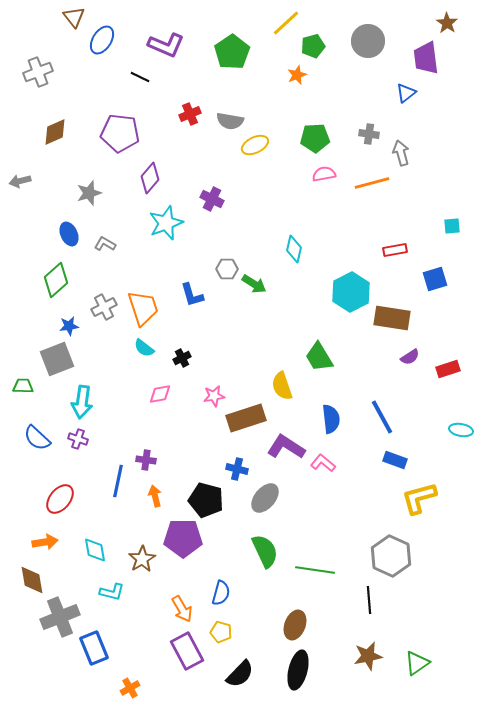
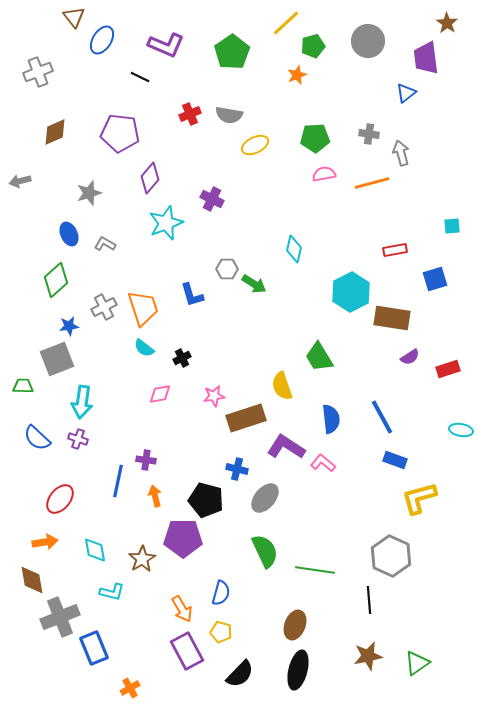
gray semicircle at (230, 121): moved 1 px left, 6 px up
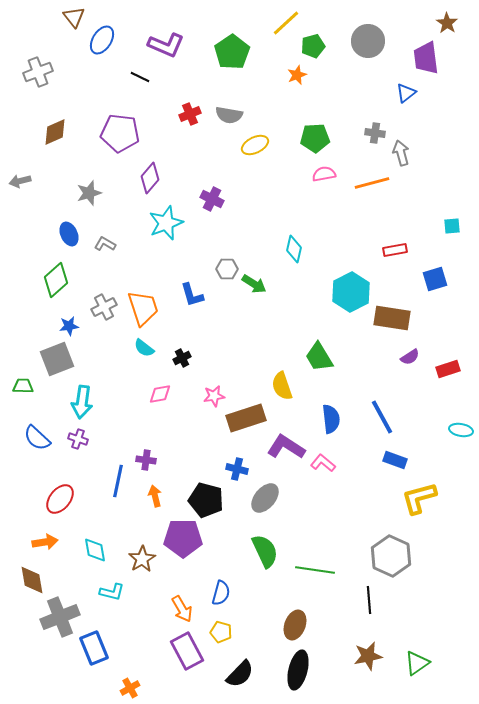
gray cross at (369, 134): moved 6 px right, 1 px up
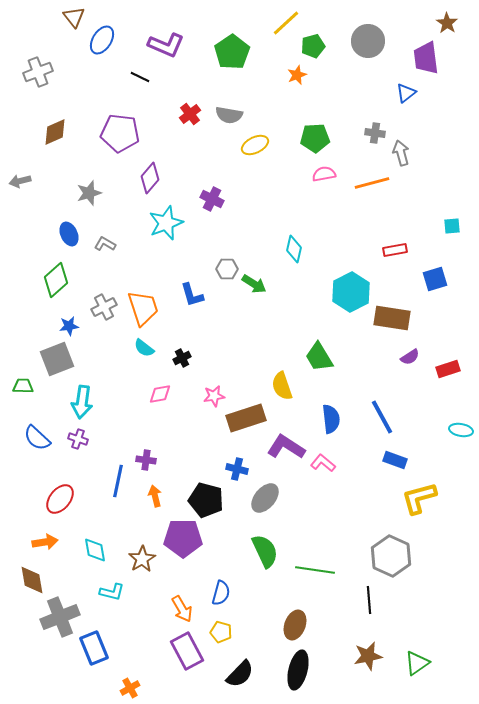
red cross at (190, 114): rotated 15 degrees counterclockwise
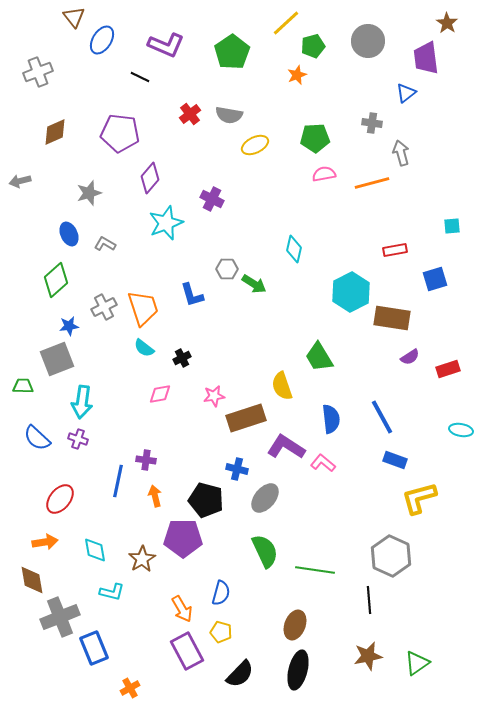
gray cross at (375, 133): moved 3 px left, 10 px up
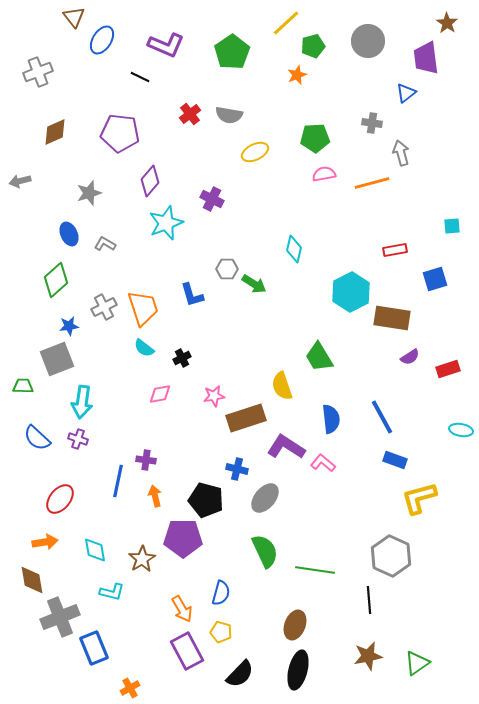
yellow ellipse at (255, 145): moved 7 px down
purple diamond at (150, 178): moved 3 px down
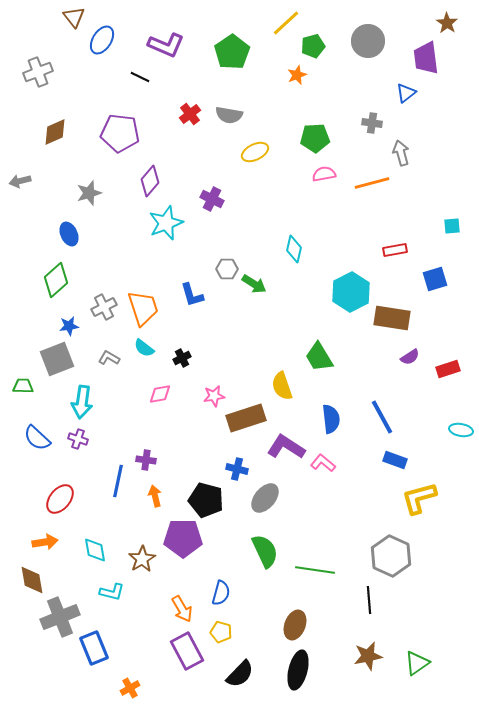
gray L-shape at (105, 244): moved 4 px right, 114 px down
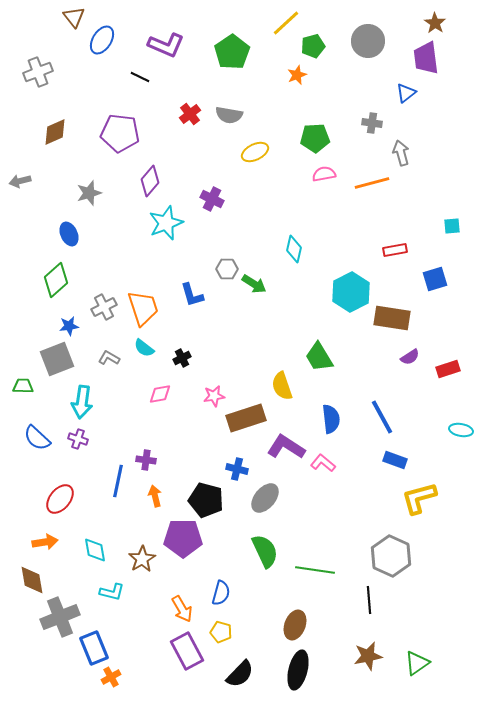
brown star at (447, 23): moved 12 px left
orange cross at (130, 688): moved 19 px left, 11 px up
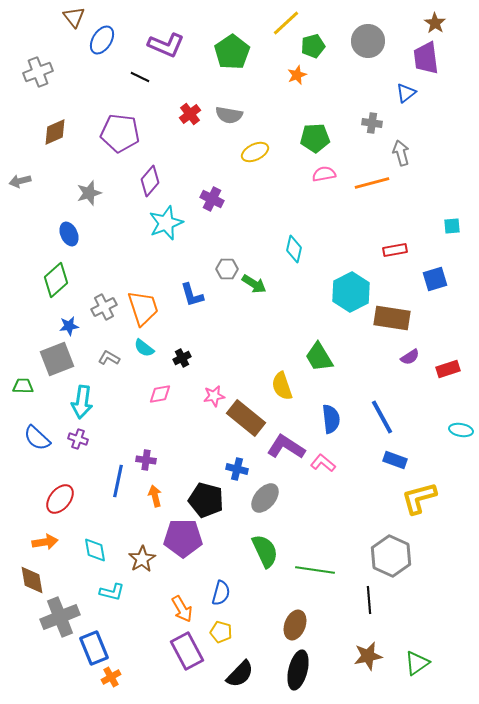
brown rectangle at (246, 418): rotated 57 degrees clockwise
